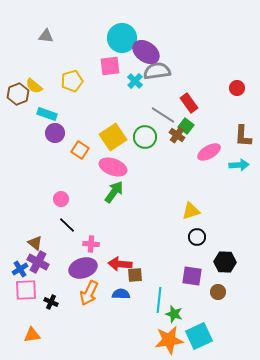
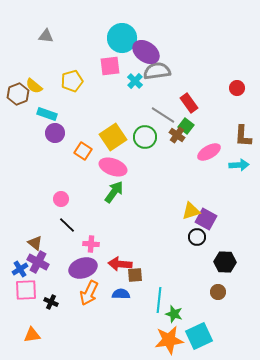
orange square at (80, 150): moved 3 px right, 1 px down
purple square at (192, 276): moved 14 px right, 57 px up; rotated 20 degrees clockwise
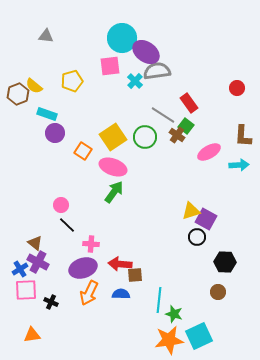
pink circle at (61, 199): moved 6 px down
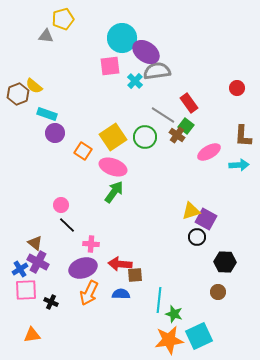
yellow pentagon at (72, 81): moved 9 px left, 62 px up
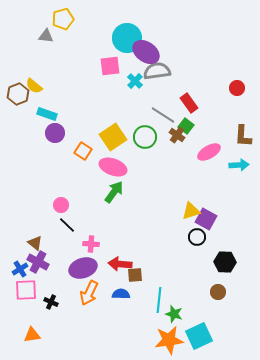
cyan circle at (122, 38): moved 5 px right
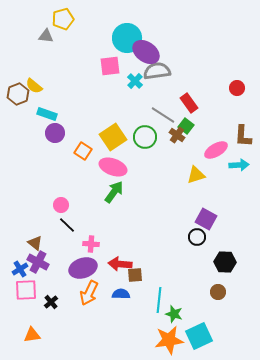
pink ellipse at (209, 152): moved 7 px right, 2 px up
yellow triangle at (191, 211): moved 5 px right, 36 px up
black cross at (51, 302): rotated 24 degrees clockwise
